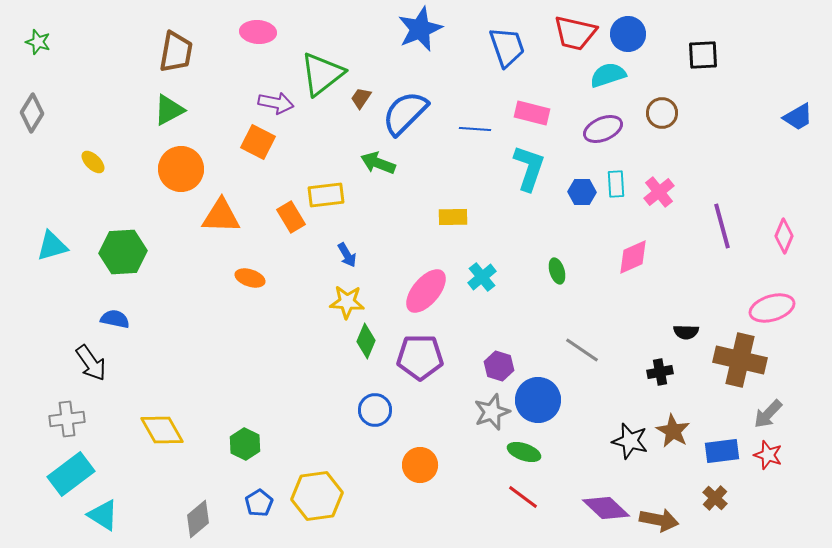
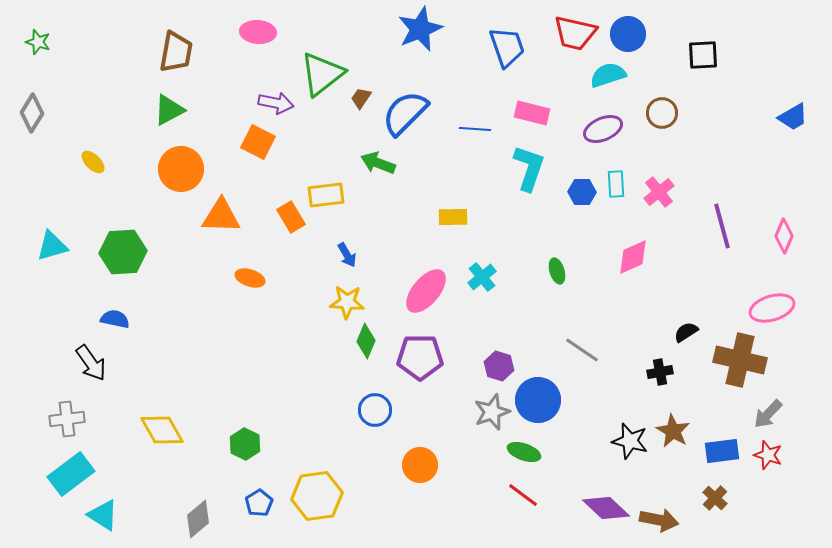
blue trapezoid at (798, 117): moved 5 px left
black semicircle at (686, 332): rotated 145 degrees clockwise
red line at (523, 497): moved 2 px up
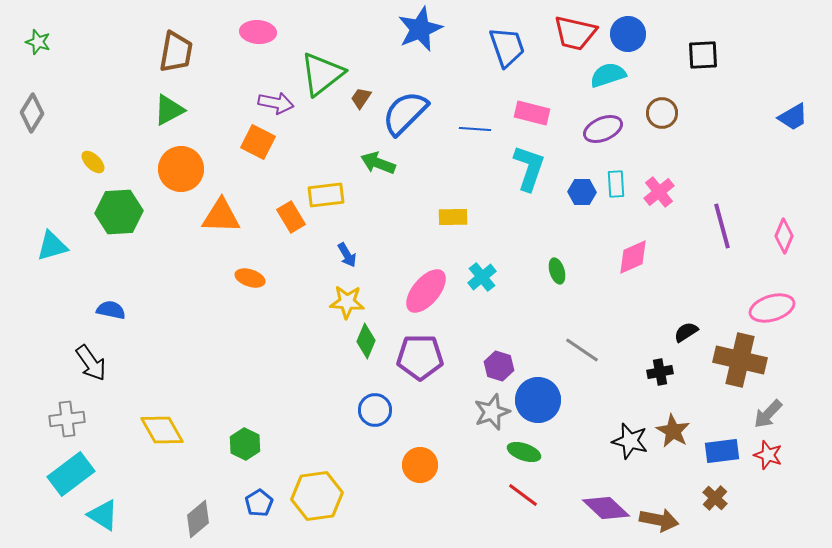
green hexagon at (123, 252): moved 4 px left, 40 px up
blue semicircle at (115, 319): moved 4 px left, 9 px up
